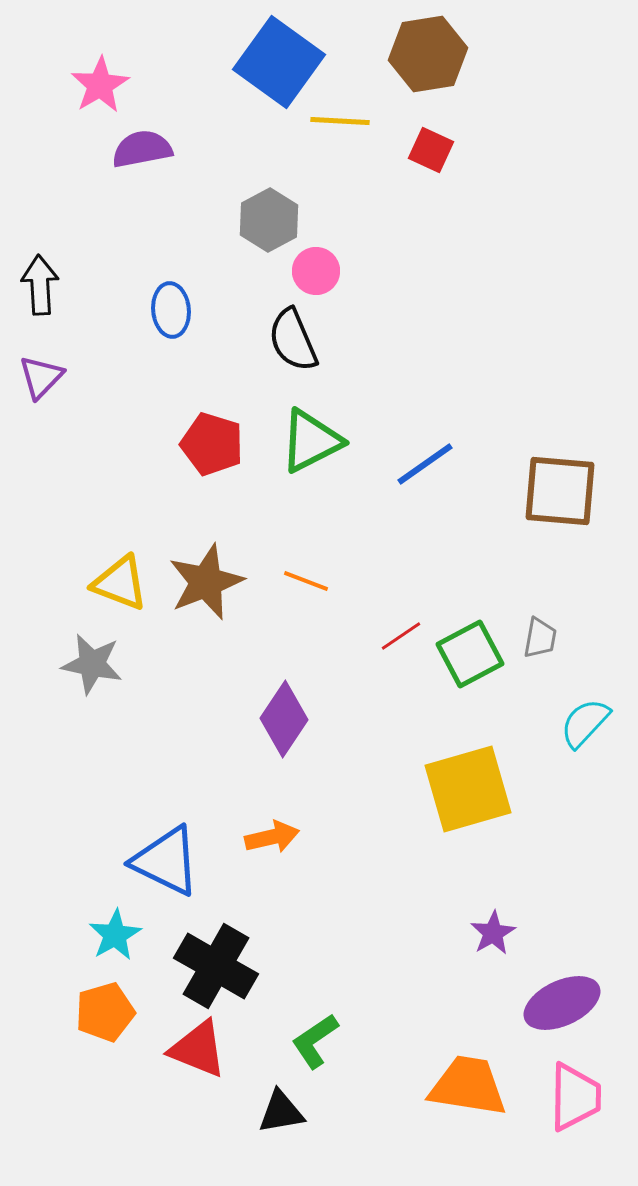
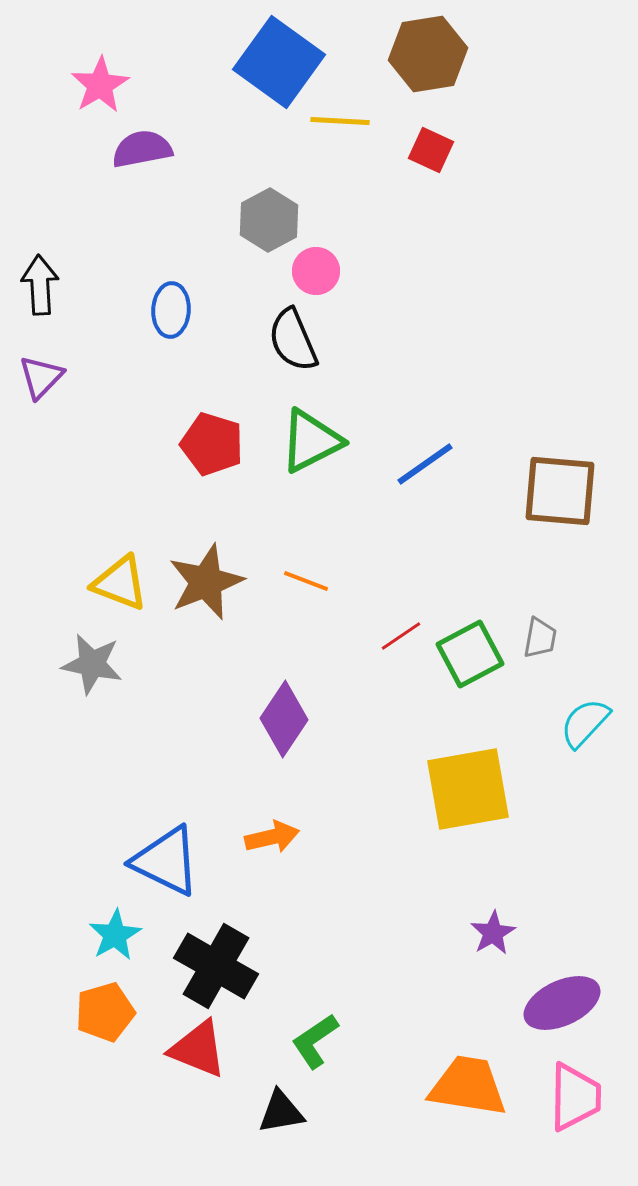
blue ellipse: rotated 8 degrees clockwise
yellow square: rotated 6 degrees clockwise
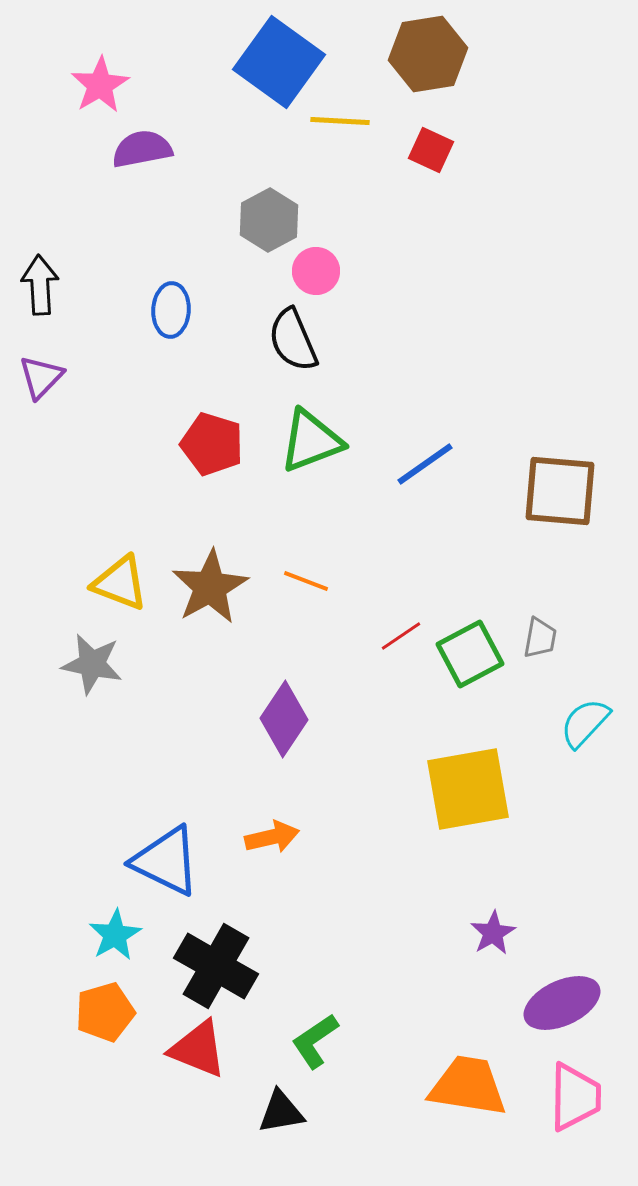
green triangle: rotated 6 degrees clockwise
brown star: moved 4 px right, 5 px down; rotated 8 degrees counterclockwise
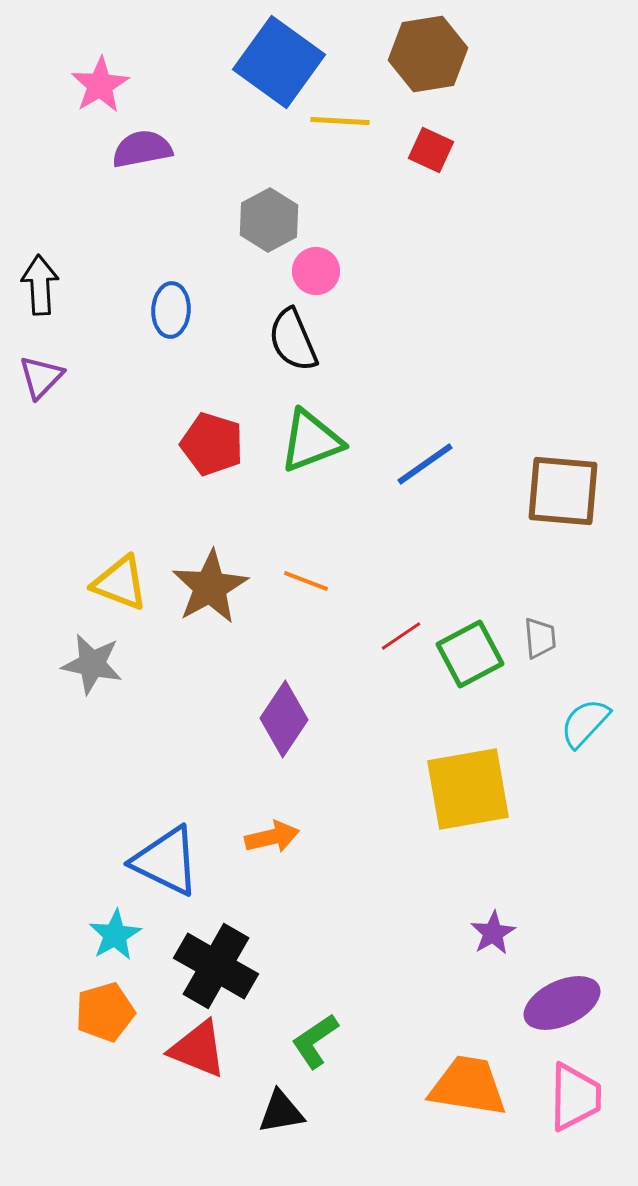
brown square: moved 3 px right
gray trapezoid: rotated 15 degrees counterclockwise
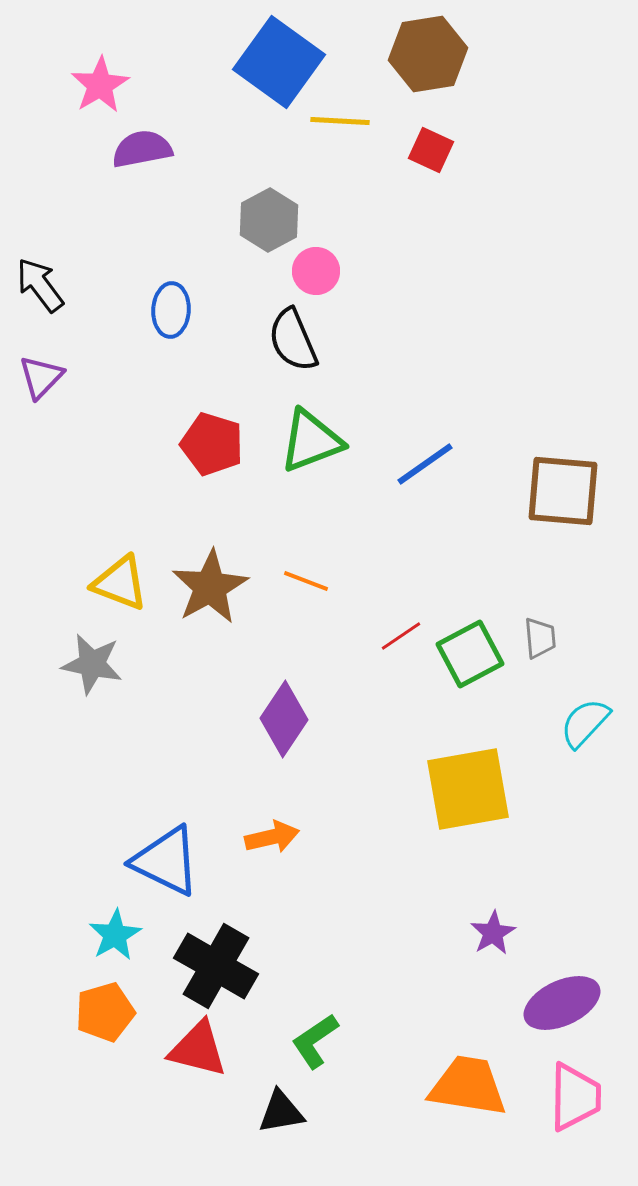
black arrow: rotated 34 degrees counterclockwise
red triangle: rotated 8 degrees counterclockwise
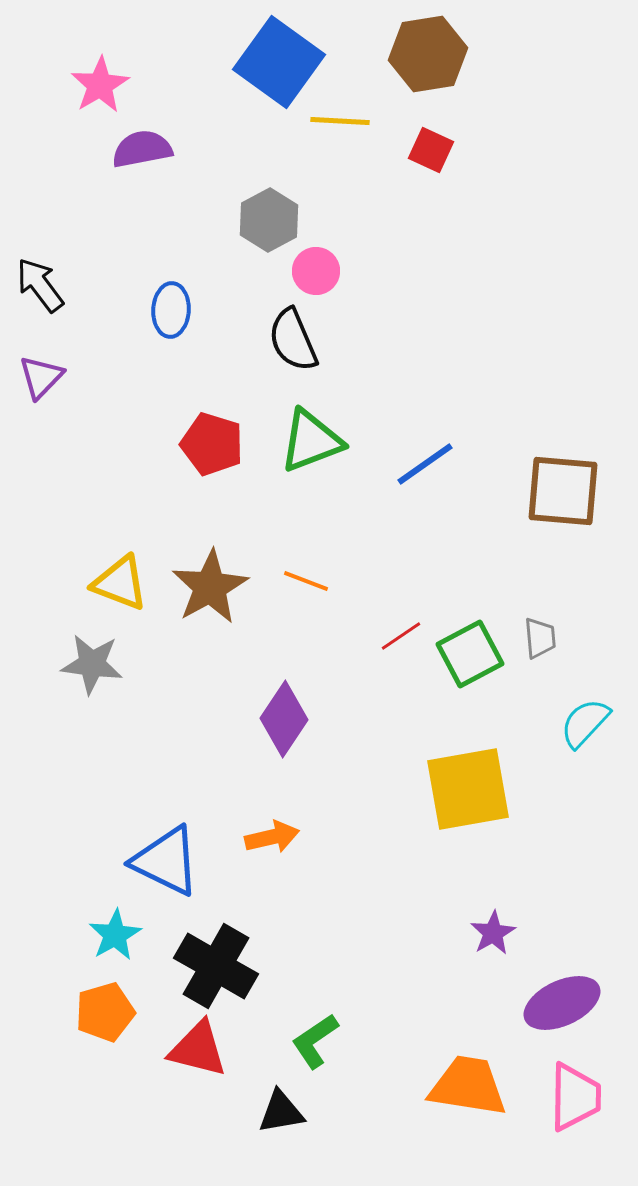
gray star: rotated 4 degrees counterclockwise
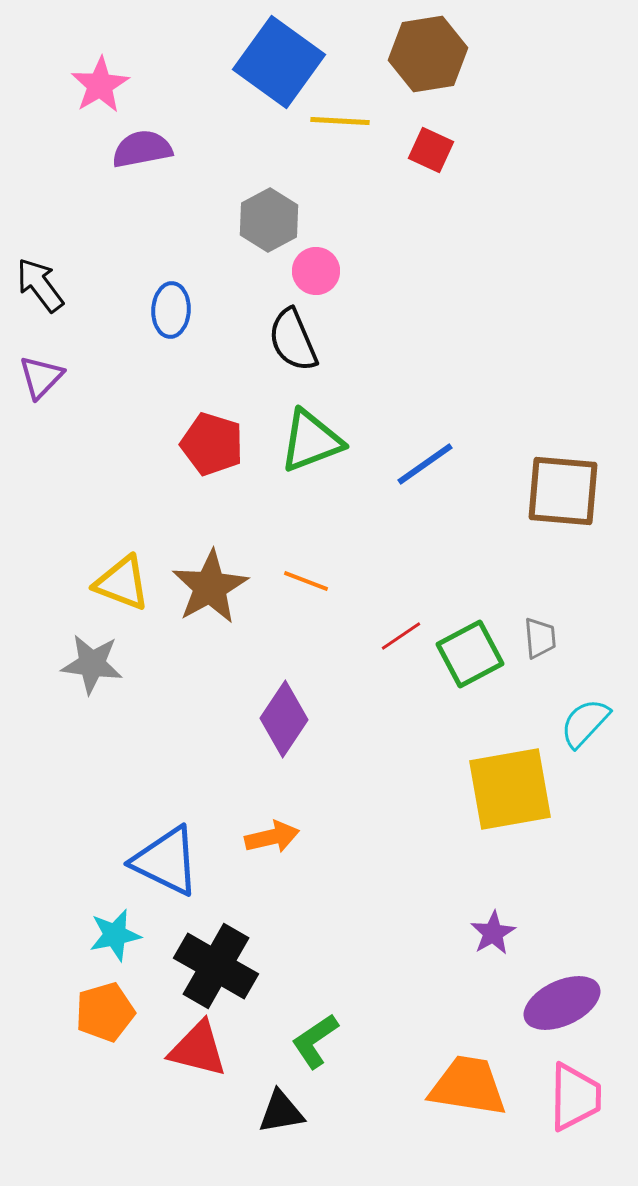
yellow triangle: moved 2 px right
yellow square: moved 42 px right
cyan star: rotated 18 degrees clockwise
